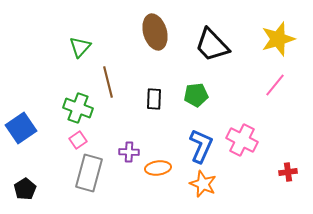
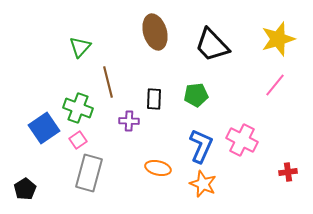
blue square: moved 23 px right
purple cross: moved 31 px up
orange ellipse: rotated 20 degrees clockwise
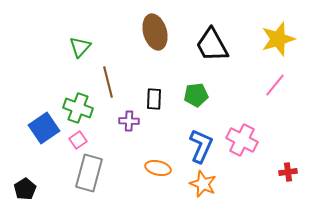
black trapezoid: rotated 15 degrees clockwise
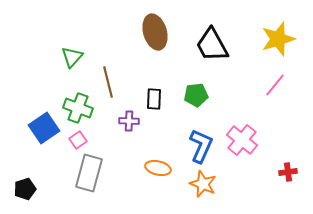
green triangle: moved 8 px left, 10 px down
pink cross: rotated 12 degrees clockwise
black pentagon: rotated 15 degrees clockwise
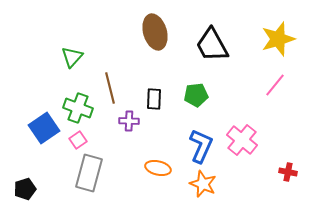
brown line: moved 2 px right, 6 px down
red cross: rotated 18 degrees clockwise
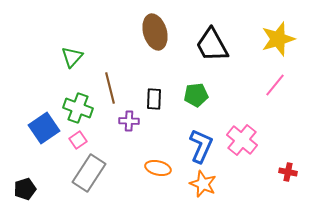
gray rectangle: rotated 18 degrees clockwise
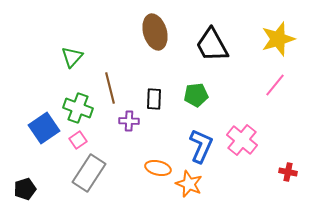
orange star: moved 14 px left
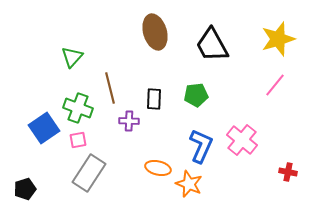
pink square: rotated 24 degrees clockwise
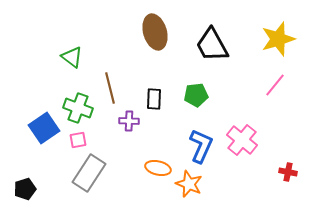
green triangle: rotated 35 degrees counterclockwise
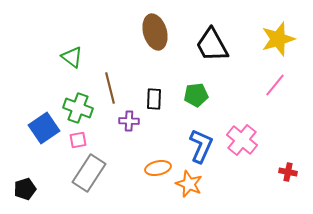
orange ellipse: rotated 25 degrees counterclockwise
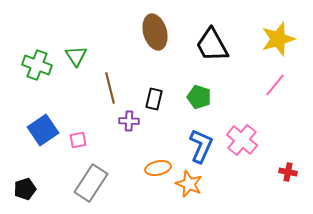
green triangle: moved 4 px right, 1 px up; rotated 20 degrees clockwise
green pentagon: moved 3 px right, 2 px down; rotated 25 degrees clockwise
black rectangle: rotated 10 degrees clockwise
green cross: moved 41 px left, 43 px up
blue square: moved 1 px left, 2 px down
gray rectangle: moved 2 px right, 10 px down
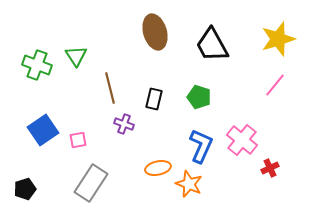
purple cross: moved 5 px left, 3 px down; rotated 18 degrees clockwise
red cross: moved 18 px left, 4 px up; rotated 36 degrees counterclockwise
